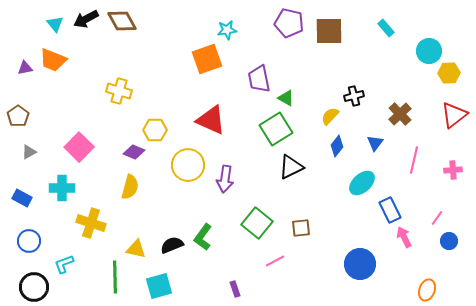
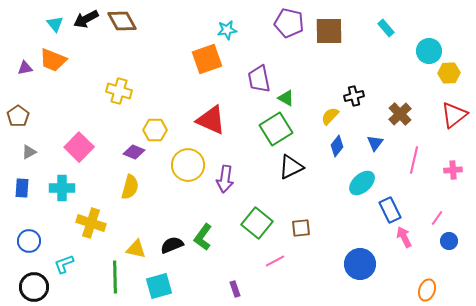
blue rectangle at (22, 198): moved 10 px up; rotated 66 degrees clockwise
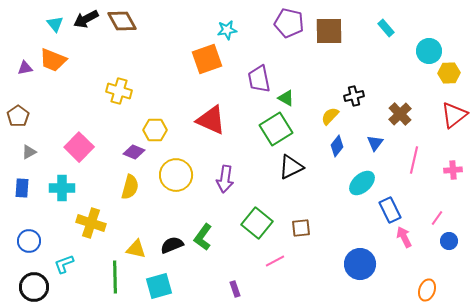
yellow circle at (188, 165): moved 12 px left, 10 px down
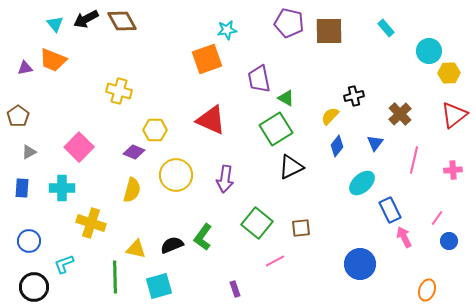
yellow semicircle at (130, 187): moved 2 px right, 3 px down
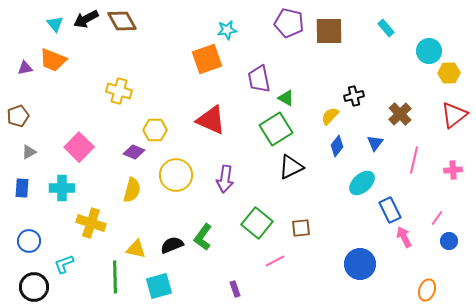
brown pentagon at (18, 116): rotated 15 degrees clockwise
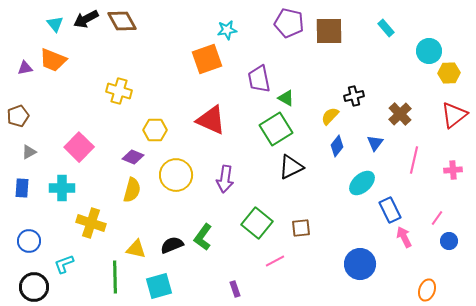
purple diamond at (134, 152): moved 1 px left, 5 px down
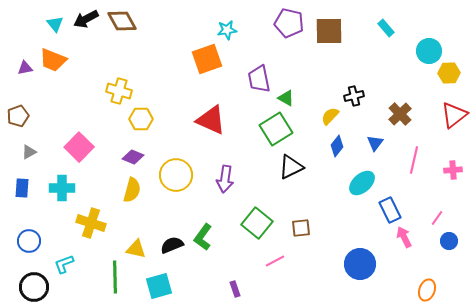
yellow hexagon at (155, 130): moved 14 px left, 11 px up
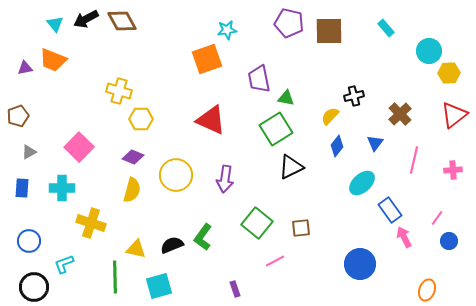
green triangle at (286, 98): rotated 18 degrees counterclockwise
blue rectangle at (390, 210): rotated 10 degrees counterclockwise
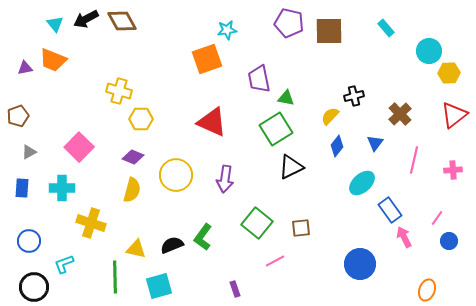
red triangle at (211, 120): moved 1 px right, 2 px down
